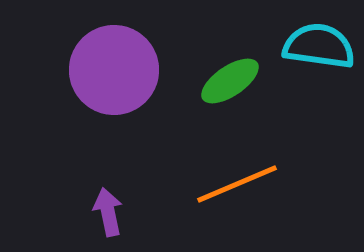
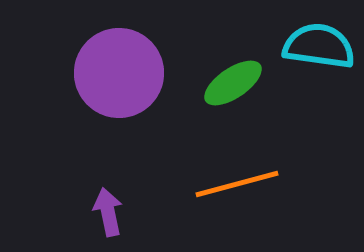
purple circle: moved 5 px right, 3 px down
green ellipse: moved 3 px right, 2 px down
orange line: rotated 8 degrees clockwise
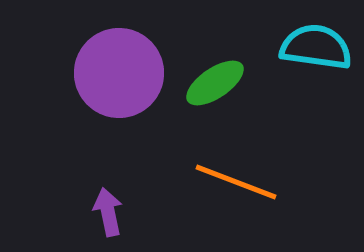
cyan semicircle: moved 3 px left, 1 px down
green ellipse: moved 18 px left
orange line: moved 1 px left, 2 px up; rotated 36 degrees clockwise
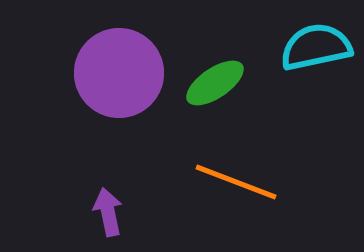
cyan semicircle: rotated 20 degrees counterclockwise
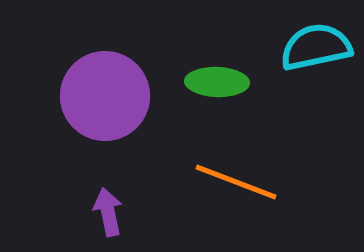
purple circle: moved 14 px left, 23 px down
green ellipse: moved 2 px right, 1 px up; rotated 36 degrees clockwise
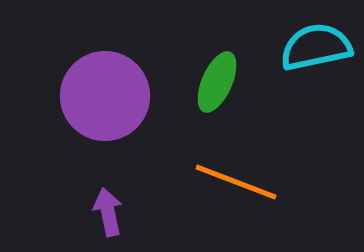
green ellipse: rotated 68 degrees counterclockwise
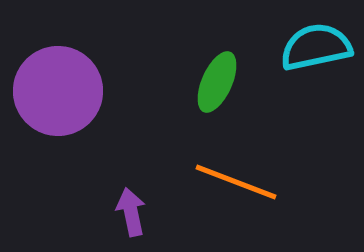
purple circle: moved 47 px left, 5 px up
purple arrow: moved 23 px right
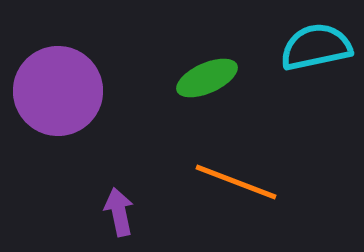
green ellipse: moved 10 px left, 4 px up; rotated 42 degrees clockwise
purple arrow: moved 12 px left
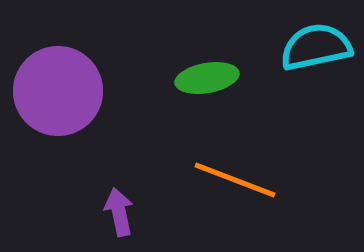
green ellipse: rotated 14 degrees clockwise
orange line: moved 1 px left, 2 px up
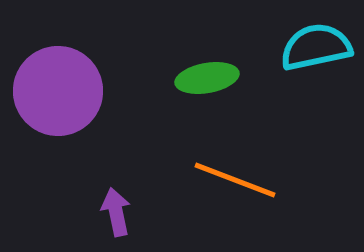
purple arrow: moved 3 px left
